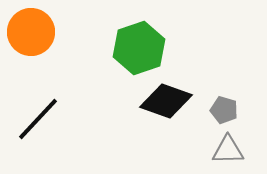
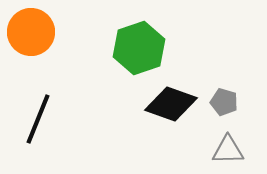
black diamond: moved 5 px right, 3 px down
gray pentagon: moved 8 px up
black line: rotated 21 degrees counterclockwise
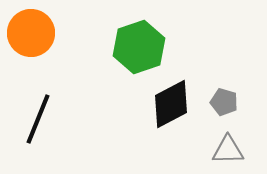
orange circle: moved 1 px down
green hexagon: moved 1 px up
black diamond: rotated 48 degrees counterclockwise
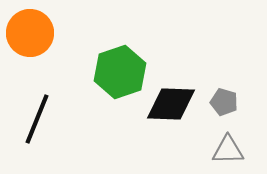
orange circle: moved 1 px left
green hexagon: moved 19 px left, 25 px down
black diamond: rotated 30 degrees clockwise
black line: moved 1 px left
